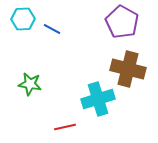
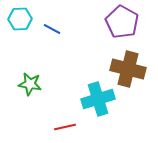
cyan hexagon: moved 3 px left
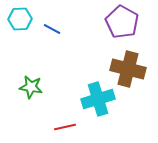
green star: moved 1 px right, 3 px down
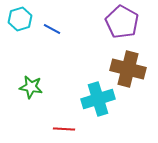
cyan hexagon: rotated 15 degrees counterclockwise
red line: moved 1 px left, 2 px down; rotated 15 degrees clockwise
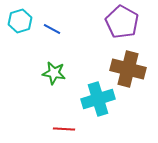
cyan hexagon: moved 2 px down
green star: moved 23 px right, 14 px up
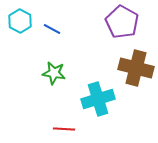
cyan hexagon: rotated 15 degrees counterclockwise
brown cross: moved 8 px right, 1 px up
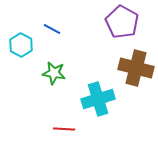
cyan hexagon: moved 1 px right, 24 px down
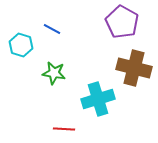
cyan hexagon: rotated 10 degrees counterclockwise
brown cross: moved 2 px left
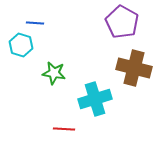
blue line: moved 17 px left, 6 px up; rotated 24 degrees counterclockwise
cyan cross: moved 3 px left
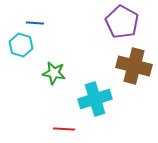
brown cross: moved 2 px up
